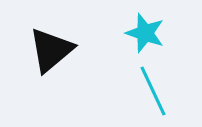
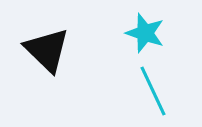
black triangle: moved 4 px left; rotated 36 degrees counterclockwise
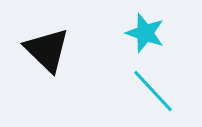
cyan line: rotated 18 degrees counterclockwise
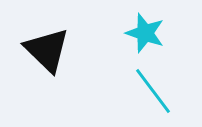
cyan line: rotated 6 degrees clockwise
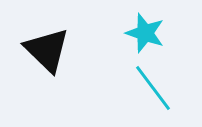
cyan line: moved 3 px up
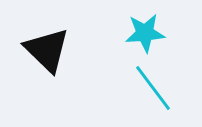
cyan star: rotated 24 degrees counterclockwise
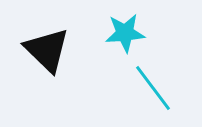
cyan star: moved 20 px left
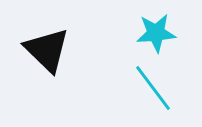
cyan star: moved 31 px right
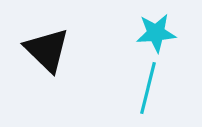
cyan line: moved 5 px left; rotated 51 degrees clockwise
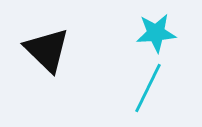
cyan line: rotated 12 degrees clockwise
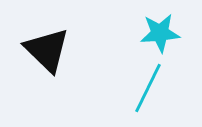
cyan star: moved 4 px right
